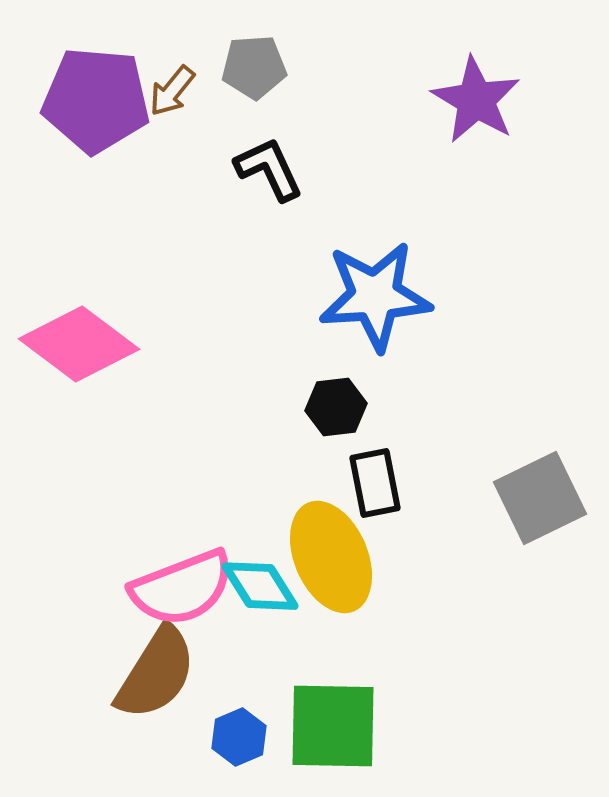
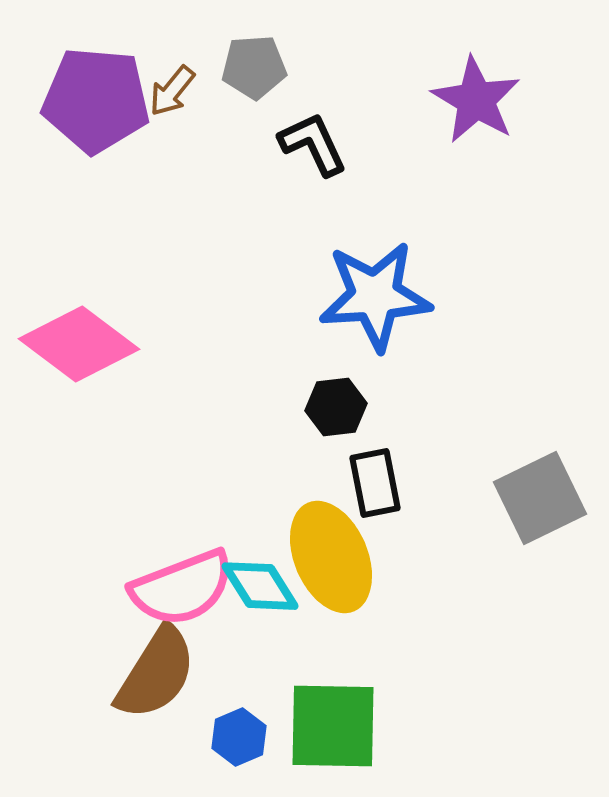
black L-shape: moved 44 px right, 25 px up
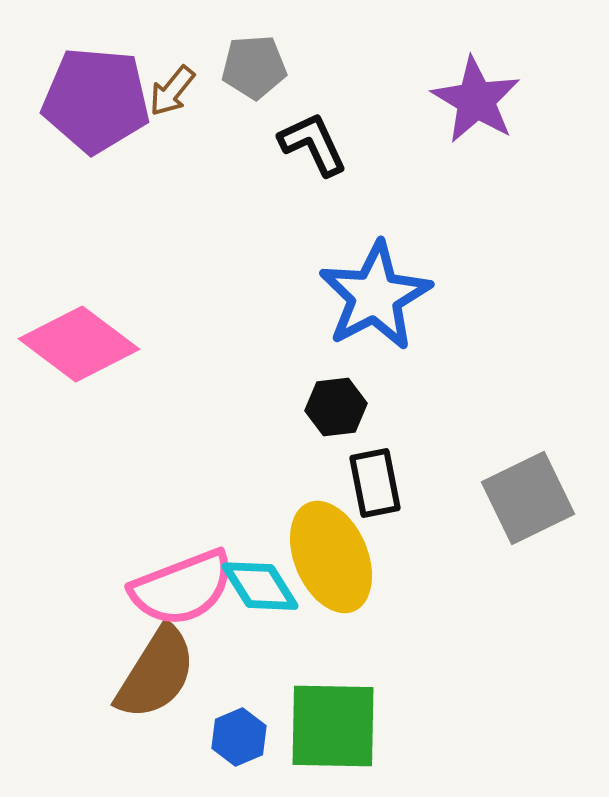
blue star: rotated 24 degrees counterclockwise
gray square: moved 12 px left
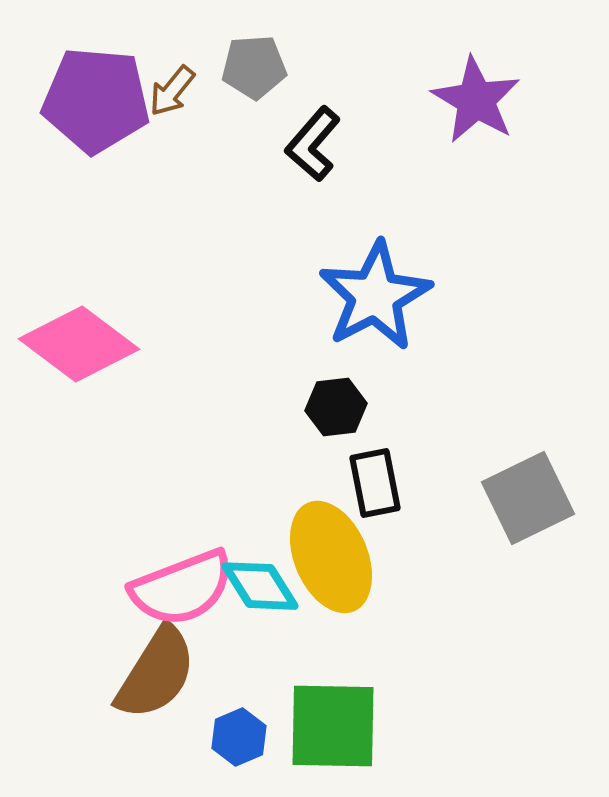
black L-shape: rotated 114 degrees counterclockwise
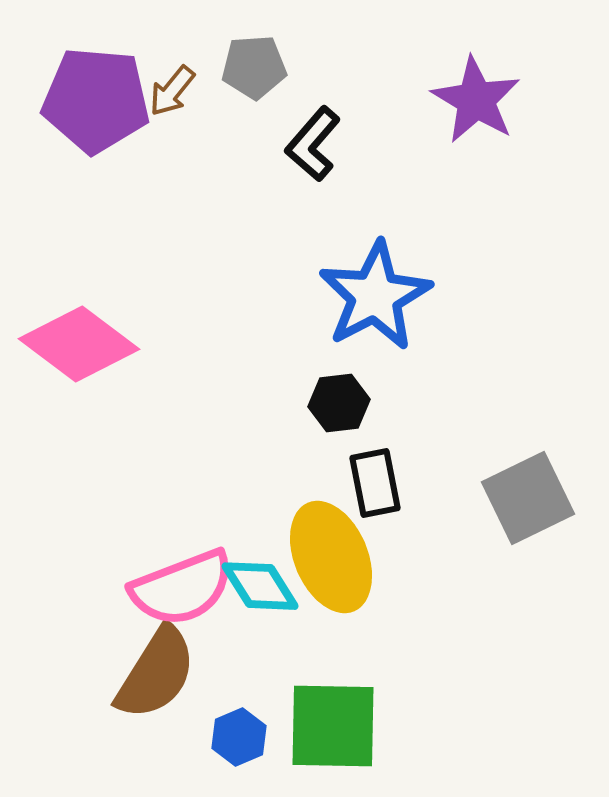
black hexagon: moved 3 px right, 4 px up
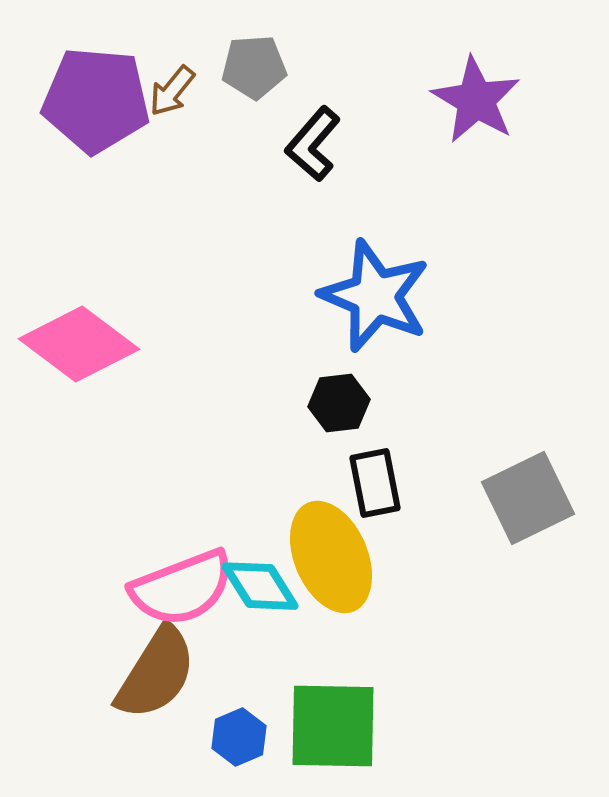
blue star: rotated 21 degrees counterclockwise
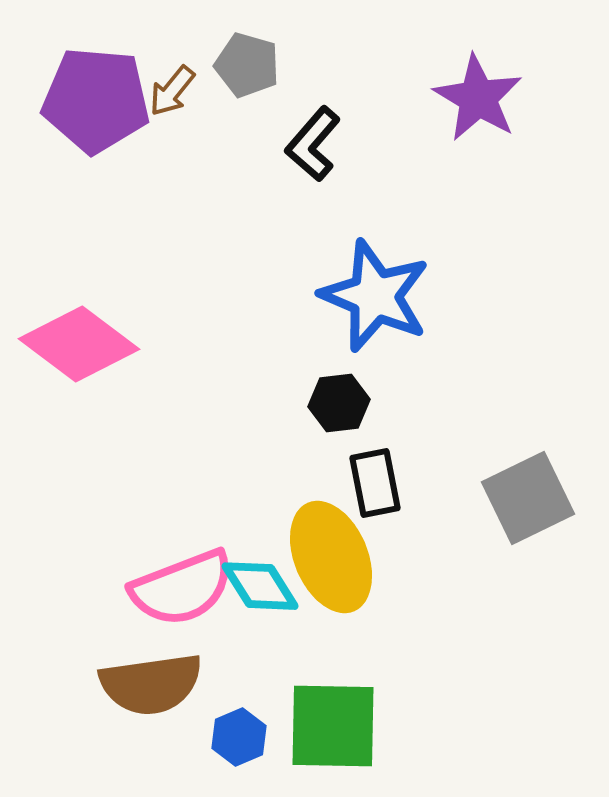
gray pentagon: moved 7 px left, 2 px up; rotated 20 degrees clockwise
purple star: moved 2 px right, 2 px up
brown semicircle: moved 5 px left, 11 px down; rotated 50 degrees clockwise
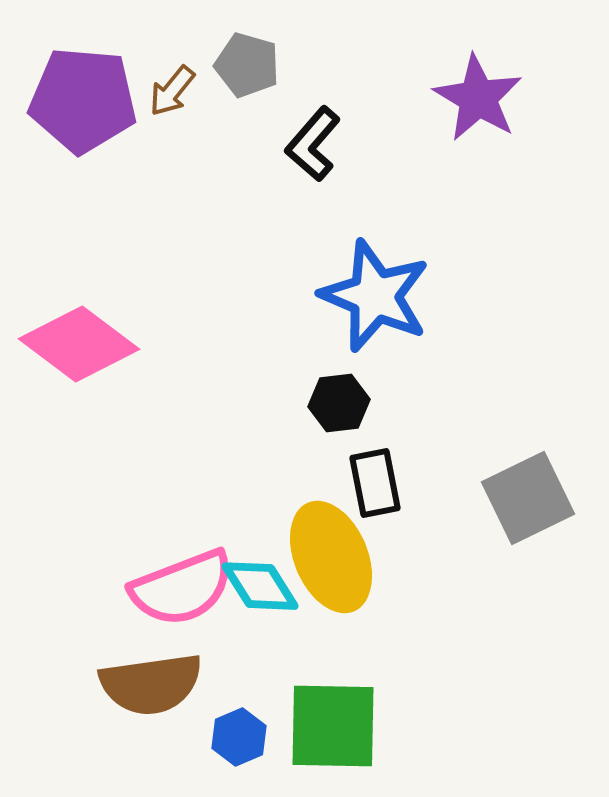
purple pentagon: moved 13 px left
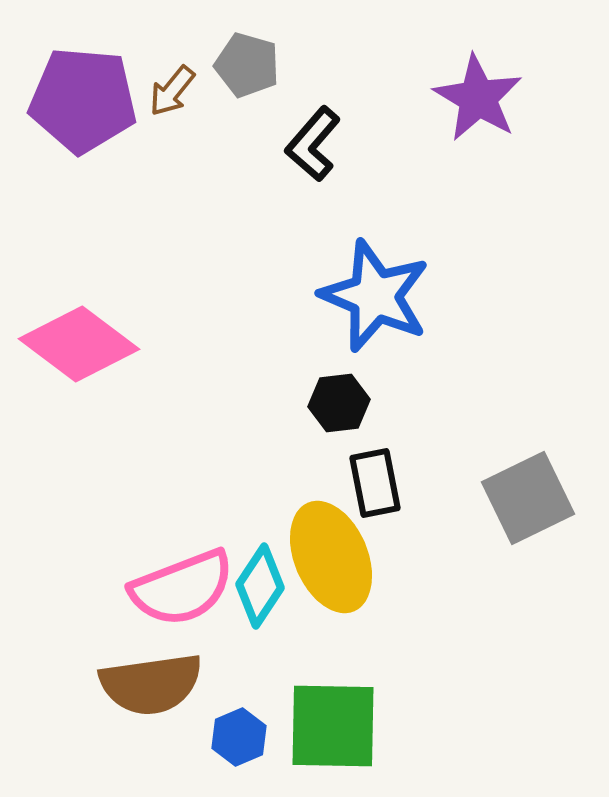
cyan diamond: rotated 66 degrees clockwise
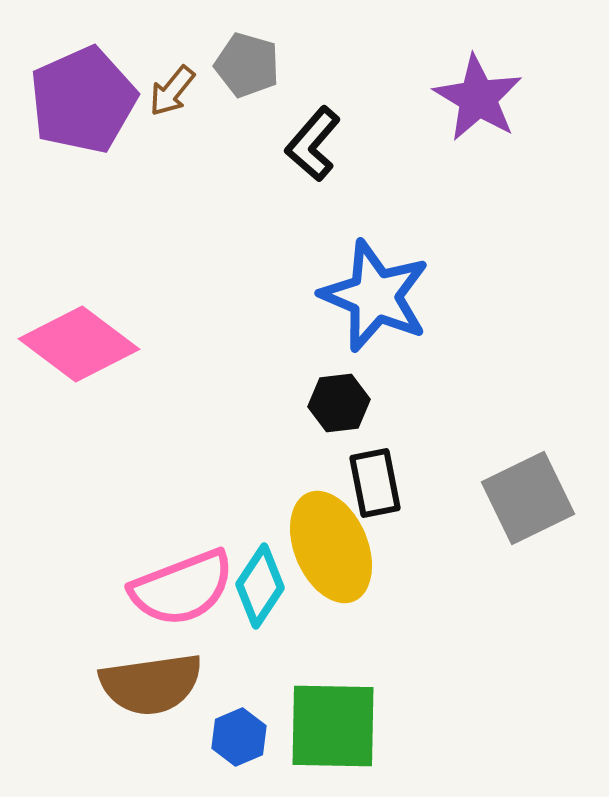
purple pentagon: rotated 29 degrees counterclockwise
yellow ellipse: moved 10 px up
